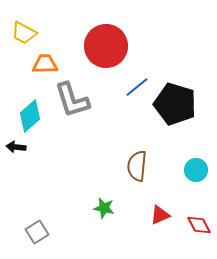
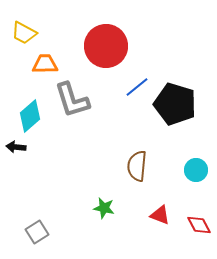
red triangle: rotated 45 degrees clockwise
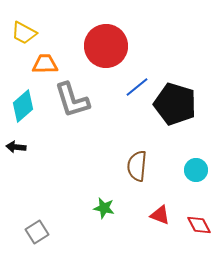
cyan diamond: moved 7 px left, 10 px up
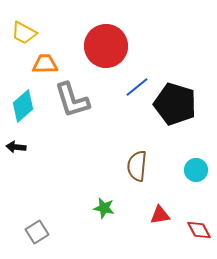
red triangle: rotated 30 degrees counterclockwise
red diamond: moved 5 px down
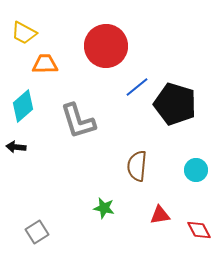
gray L-shape: moved 6 px right, 21 px down
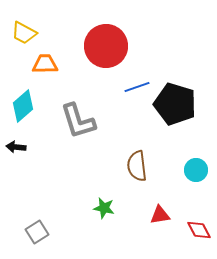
blue line: rotated 20 degrees clockwise
brown semicircle: rotated 12 degrees counterclockwise
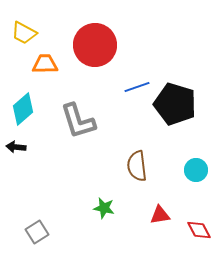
red circle: moved 11 px left, 1 px up
cyan diamond: moved 3 px down
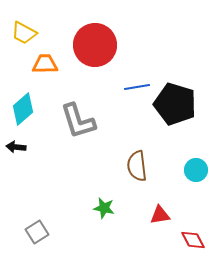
blue line: rotated 10 degrees clockwise
red diamond: moved 6 px left, 10 px down
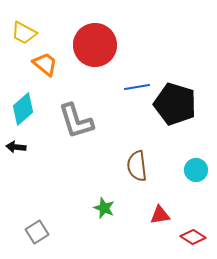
orange trapezoid: rotated 40 degrees clockwise
gray L-shape: moved 2 px left
green star: rotated 10 degrees clockwise
red diamond: moved 3 px up; rotated 30 degrees counterclockwise
